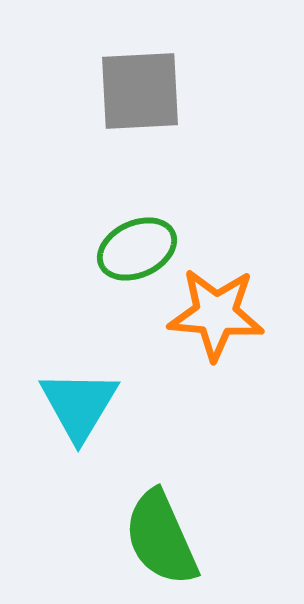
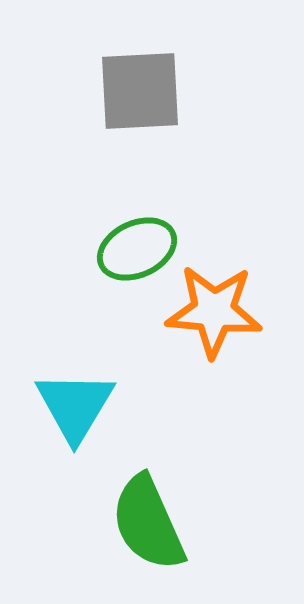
orange star: moved 2 px left, 3 px up
cyan triangle: moved 4 px left, 1 px down
green semicircle: moved 13 px left, 15 px up
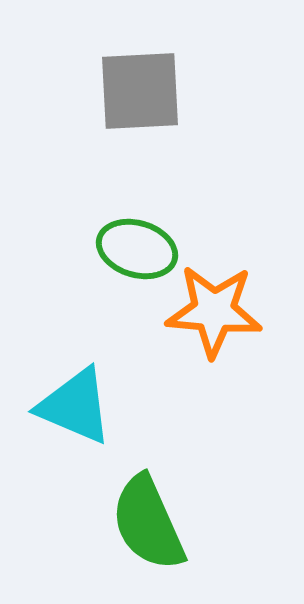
green ellipse: rotated 42 degrees clockwise
cyan triangle: rotated 38 degrees counterclockwise
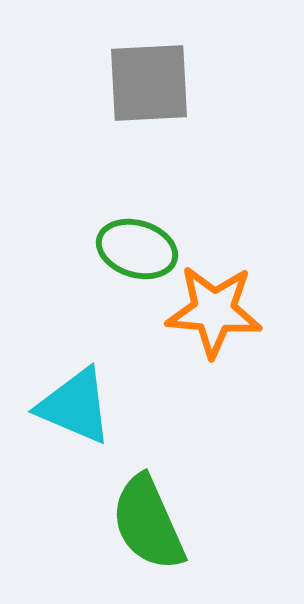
gray square: moved 9 px right, 8 px up
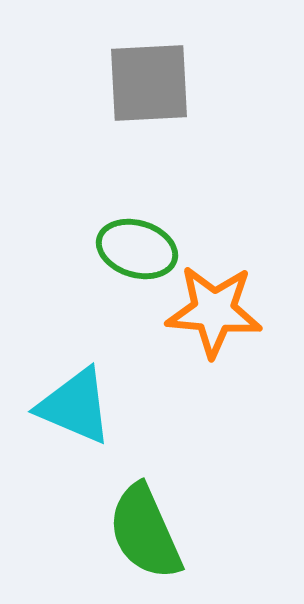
green semicircle: moved 3 px left, 9 px down
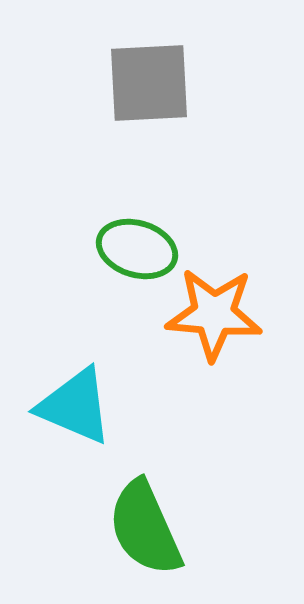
orange star: moved 3 px down
green semicircle: moved 4 px up
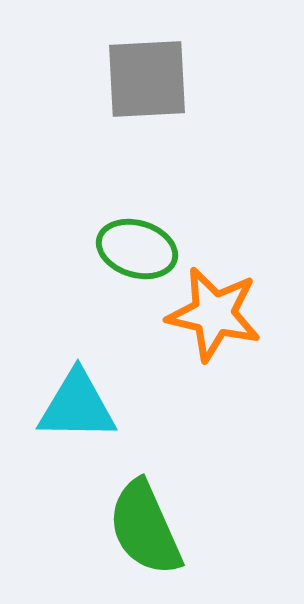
gray square: moved 2 px left, 4 px up
orange star: rotated 8 degrees clockwise
cyan triangle: moved 2 px right; rotated 22 degrees counterclockwise
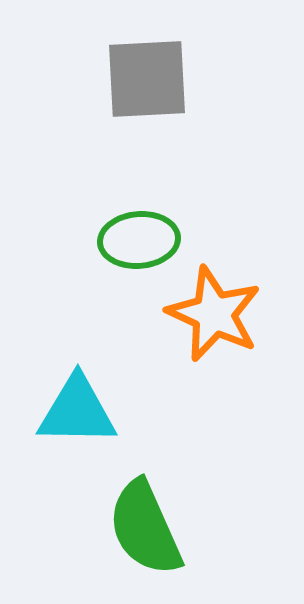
green ellipse: moved 2 px right, 9 px up; rotated 22 degrees counterclockwise
orange star: rotated 12 degrees clockwise
cyan triangle: moved 5 px down
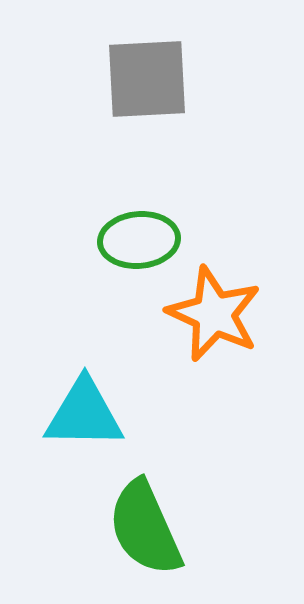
cyan triangle: moved 7 px right, 3 px down
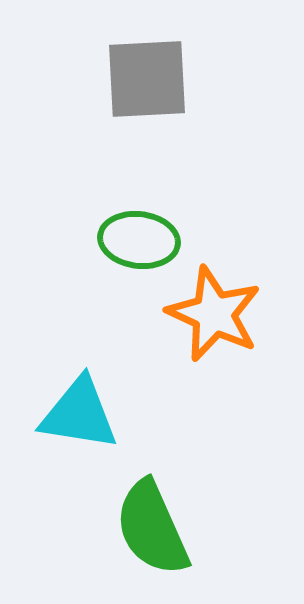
green ellipse: rotated 12 degrees clockwise
cyan triangle: moved 5 px left; rotated 8 degrees clockwise
green semicircle: moved 7 px right
